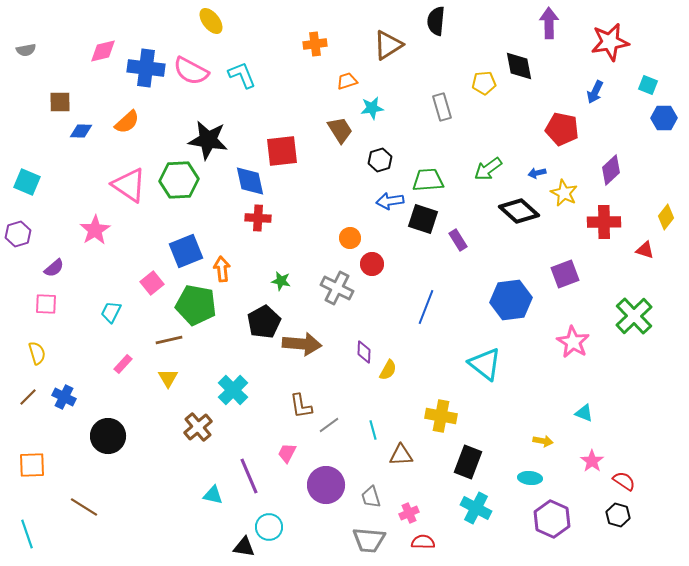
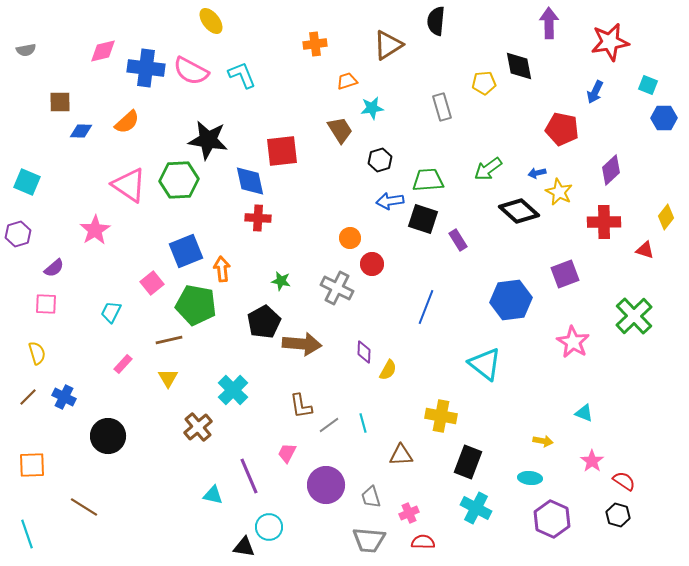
yellow star at (564, 193): moved 5 px left, 1 px up
cyan line at (373, 430): moved 10 px left, 7 px up
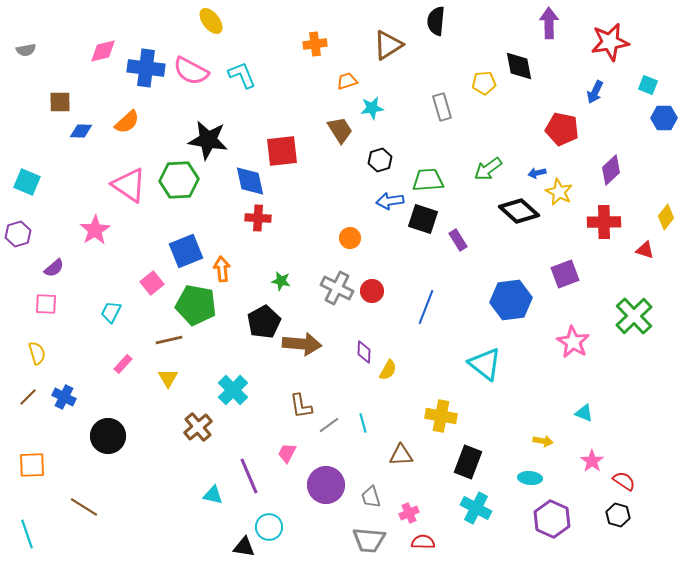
red circle at (372, 264): moved 27 px down
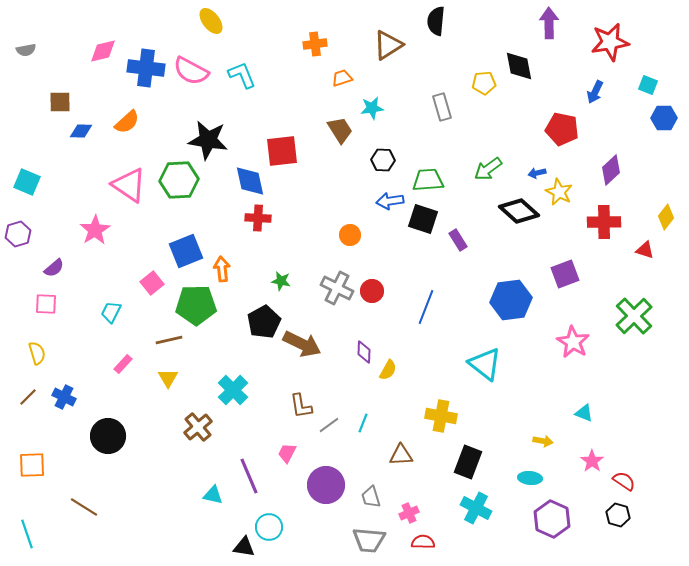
orange trapezoid at (347, 81): moved 5 px left, 3 px up
black hexagon at (380, 160): moved 3 px right; rotated 20 degrees clockwise
orange circle at (350, 238): moved 3 px up
green pentagon at (196, 305): rotated 12 degrees counterclockwise
brown arrow at (302, 344): rotated 21 degrees clockwise
cyan line at (363, 423): rotated 36 degrees clockwise
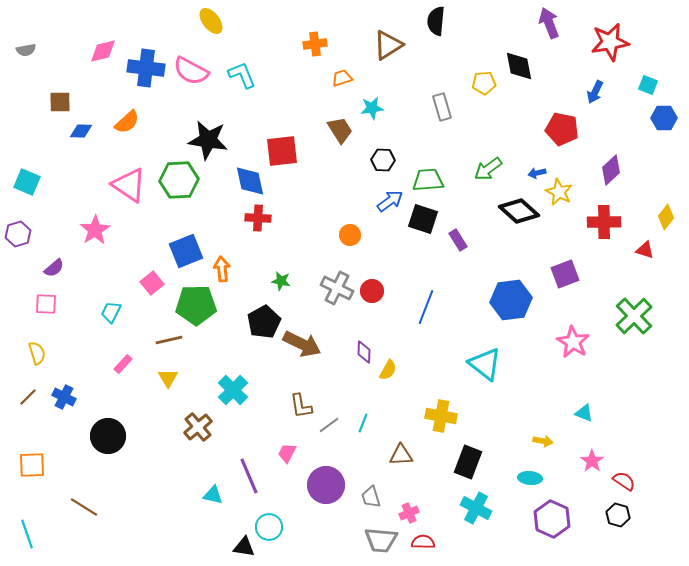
purple arrow at (549, 23): rotated 20 degrees counterclockwise
blue arrow at (390, 201): rotated 152 degrees clockwise
gray trapezoid at (369, 540): moved 12 px right
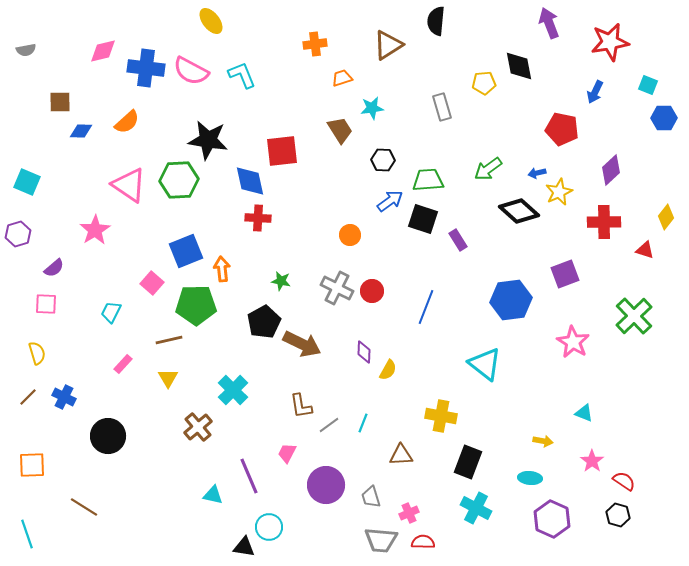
yellow star at (559, 192): rotated 20 degrees clockwise
pink square at (152, 283): rotated 10 degrees counterclockwise
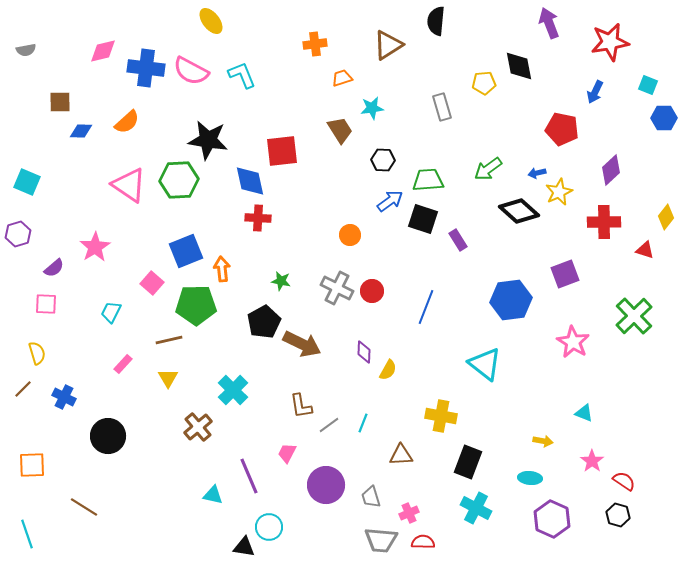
pink star at (95, 230): moved 17 px down
brown line at (28, 397): moved 5 px left, 8 px up
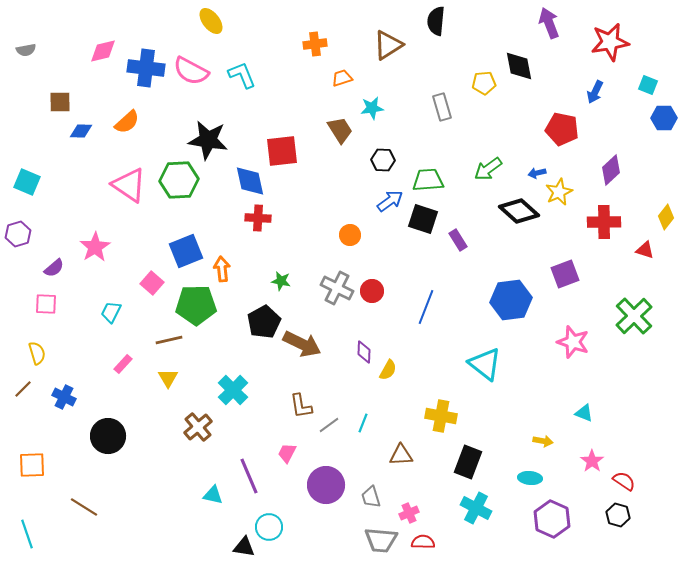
pink star at (573, 342): rotated 12 degrees counterclockwise
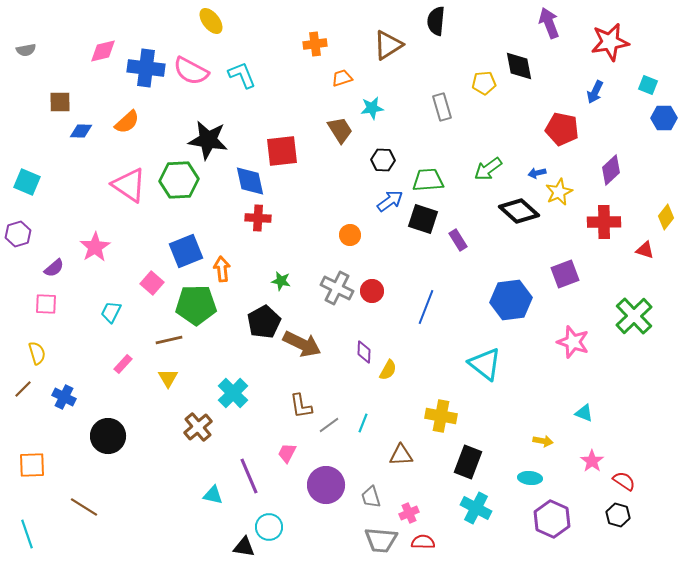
cyan cross at (233, 390): moved 3 px down
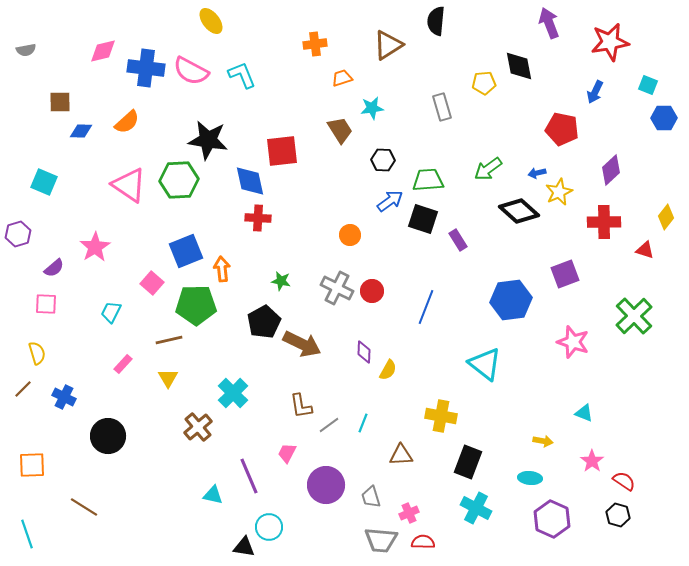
cyan square at (27, 182): moved 17 px right
